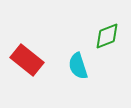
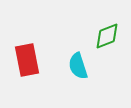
red rectangle: rotated 40 degrees clockwise
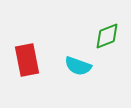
cyan semicircle: rotated 52 degrees counterclockwise
